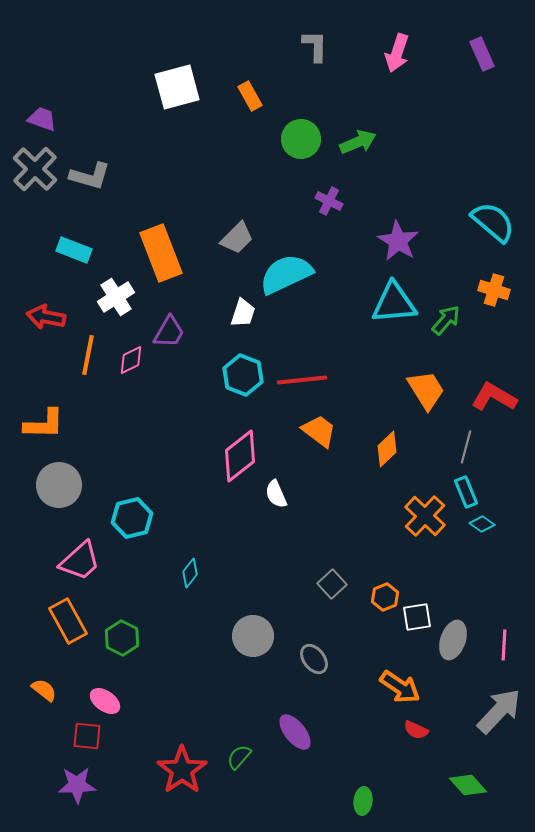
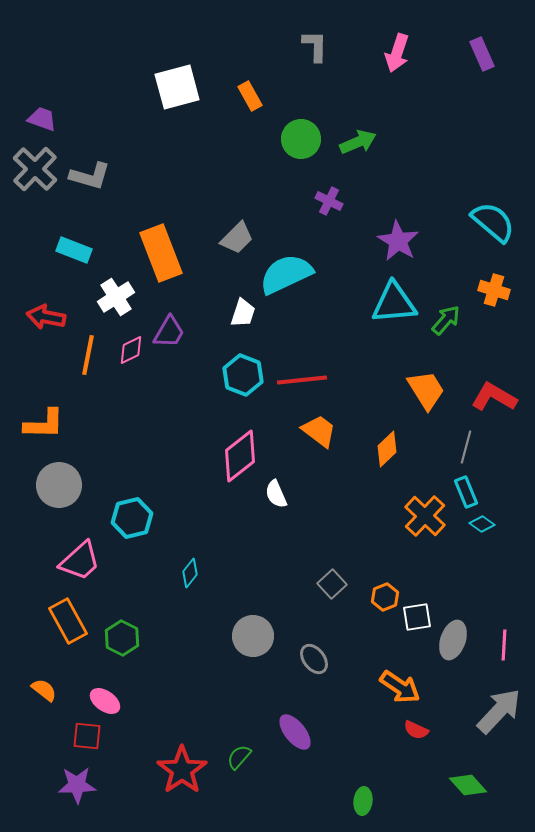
pink diamond at (131, 360): moved 10 px up
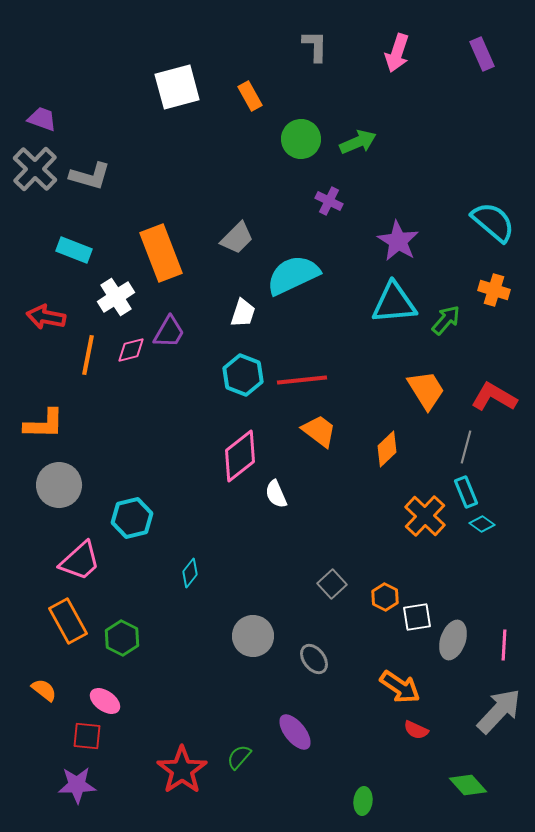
cyan semicircle at (286, 274): moved 7 px right, 1 px down
pink diamond at (131, 350): rotated 12 degrees clockwise
orange hexagon at (385, 597): rotated 12 degrees counterclockwise
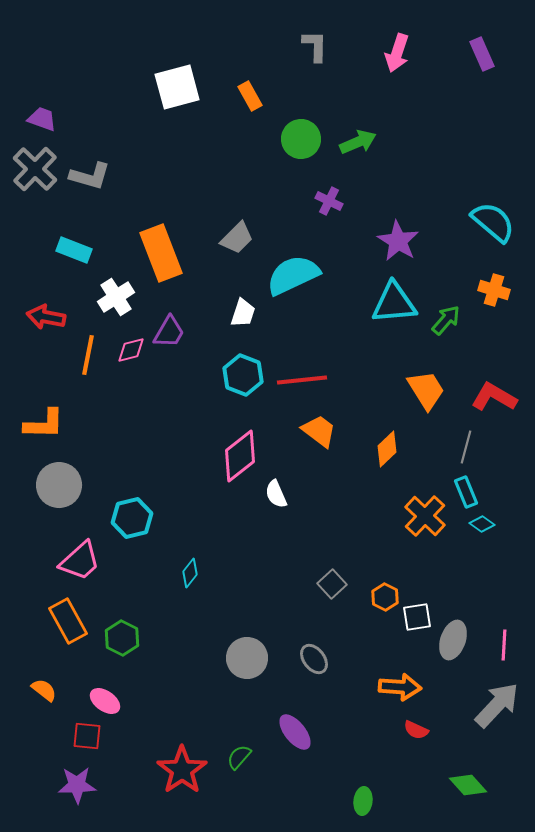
gray circle at (253, 636): moved 6 px left, 22 px down
orange arrow at (400, 687): rotated 30 degrees counterclockwise
gray arrow at (499, 711): moved 2 px left, 6 px up
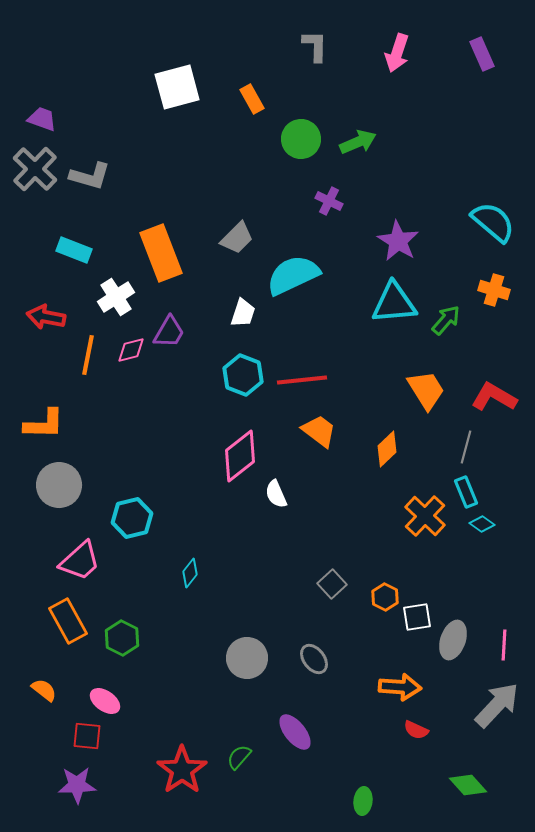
orange rectangle at (250, 96): moved 2 px right, 3 px down
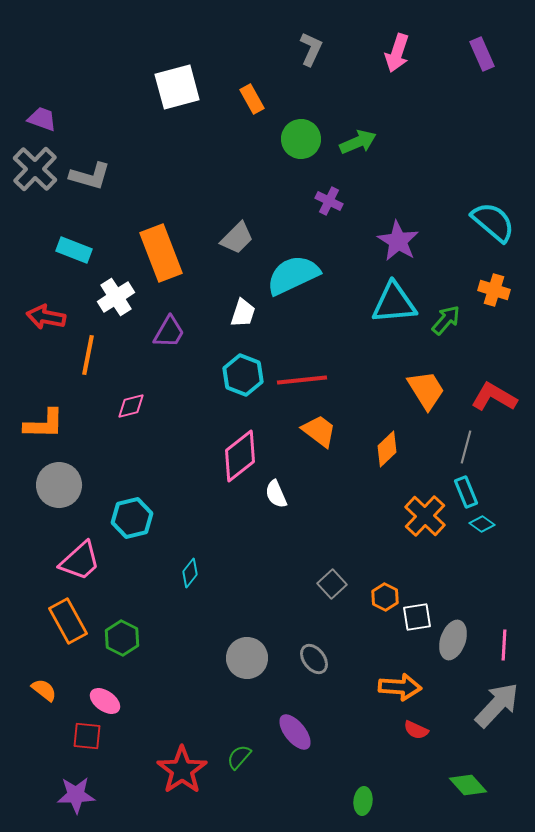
gray L-shape at (315, 46): moved 4 px left, 3 px down; rotated 24 degrees clockwise
pink diamond at (131, 350): moved 56 px down
purple star at (77, 785): moved 1 px left, 10 px down
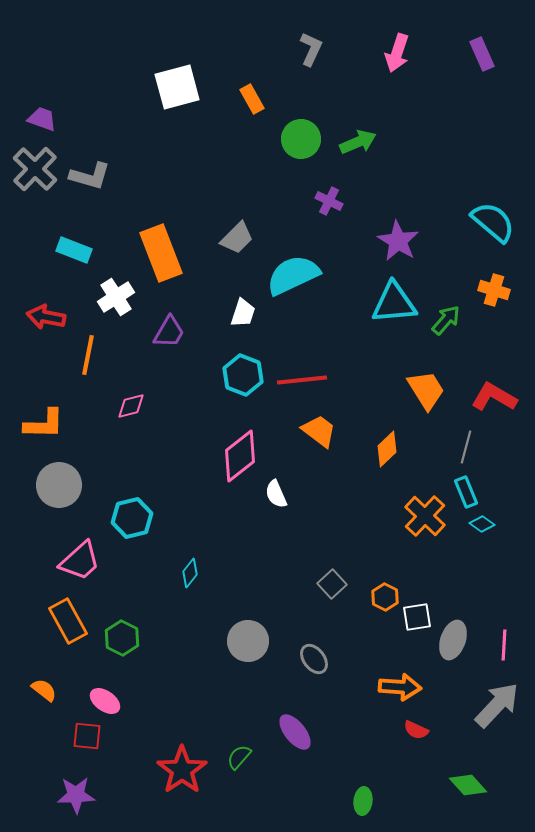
gray circle at (247, 658): moved 1 px right, 17 px up
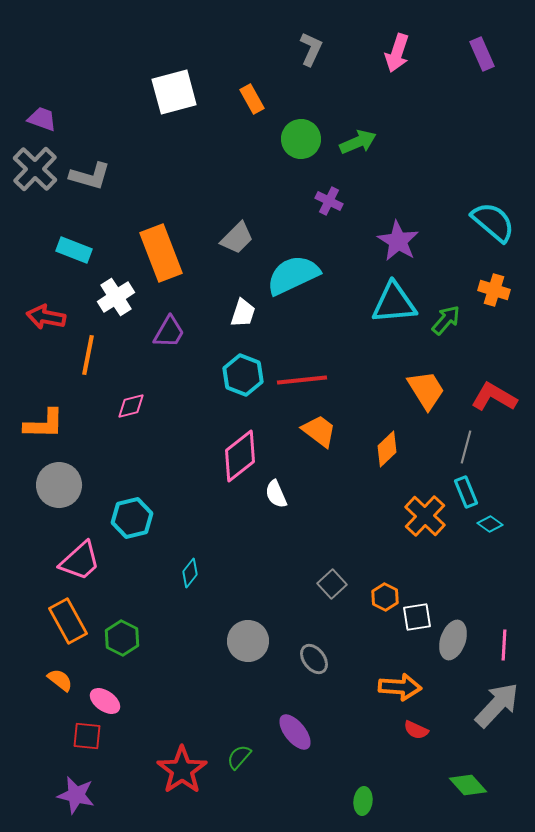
white square at (177, 87): moved 3 px left, 5 px down
cyan diamond at (482, 524): moved 8 px right
orange semicircle at (44, 690): moved 16 px right, 10 px up
purple star at (76, 795): rotated 15 degrees clockwise
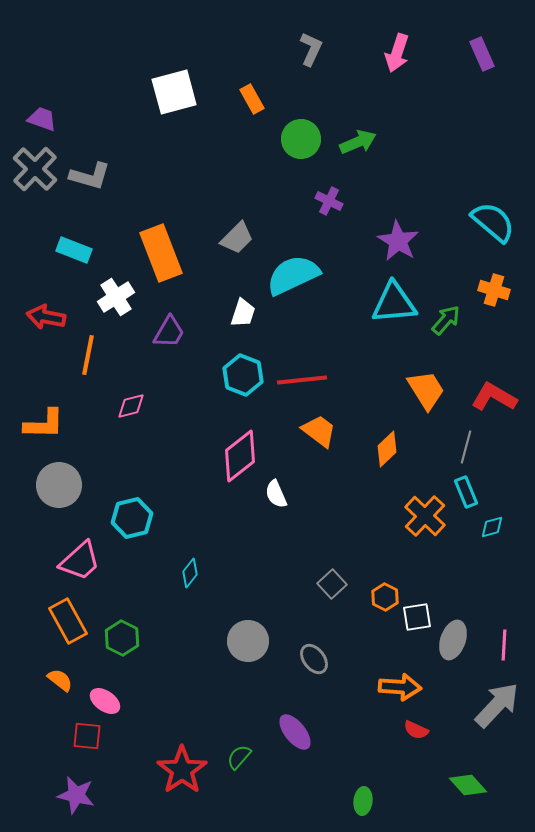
cyan diamond at (490, 524): moved 2 px right, 3 px down; rotated 50 degrees counterclockwise
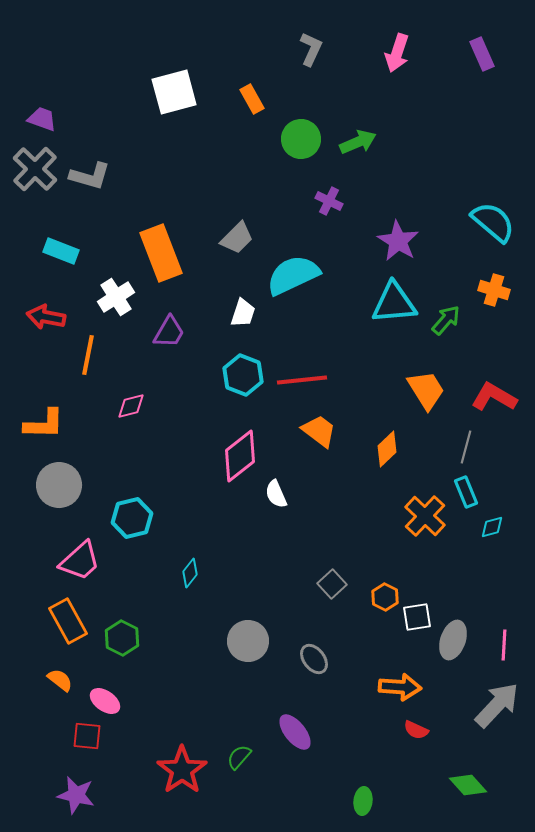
cyan rectangle at (74, 250): moved 13 px left, 1 px down
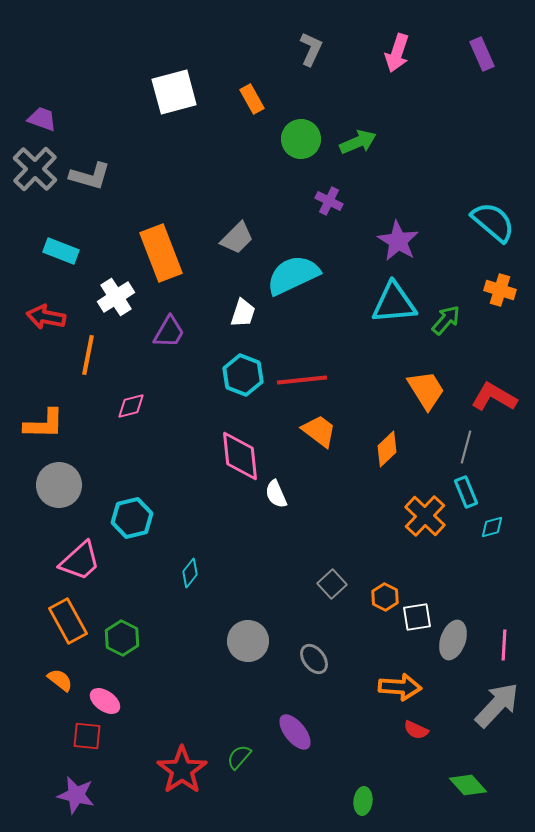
orange cross at (494, 290): moved 6 px right
pink diamond at (240, 456): rotated 58 degrees counterclockwise
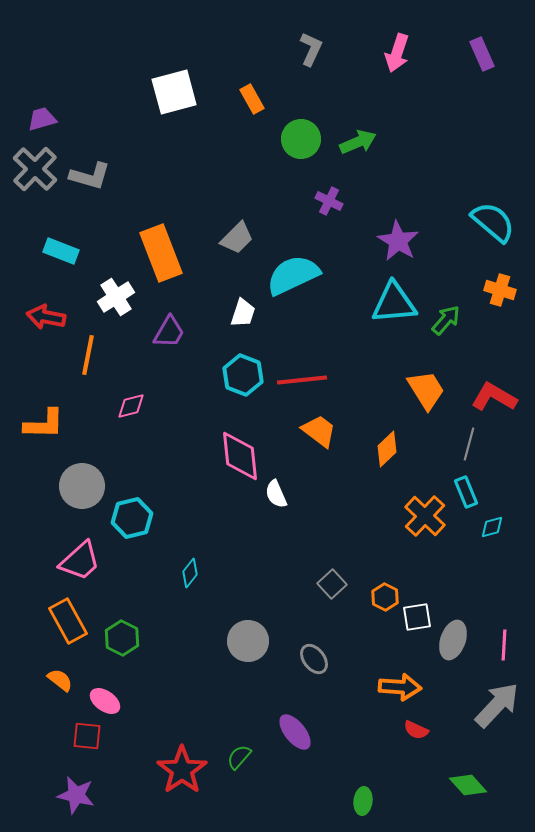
purple trapezoid at (42, 119): rotated 36 degrees counterclockwise
gray line at (466, 447): moved 3 px right, 3 px up
gray circle at (59, 485): moved 23 px right, 1 px down
